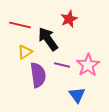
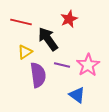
red line: moved 1 px right, 3 px up
blue triangle: rotated 18 degrees counterclockwise
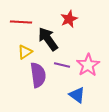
red line: rotated 10 degrees counterclockwise
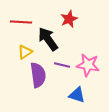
pink star: rotated 30 degrees counterclockwise
blue triangle: rotated 18 degrees counterclockwise
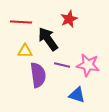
yellow triangle: moved 1 px up; rotated 35 degrees clockwise
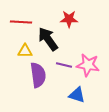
red star: rotated 24 degrees clockwise
purple line: moved 2 px right
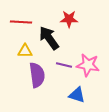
black arrow: moved 1 px right, 1 px up
purple semicircle: moved 1 px left
